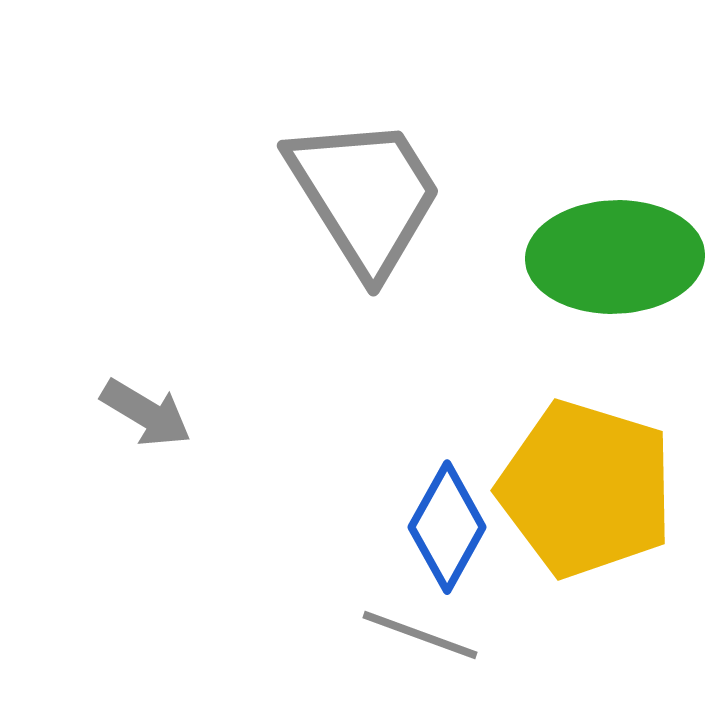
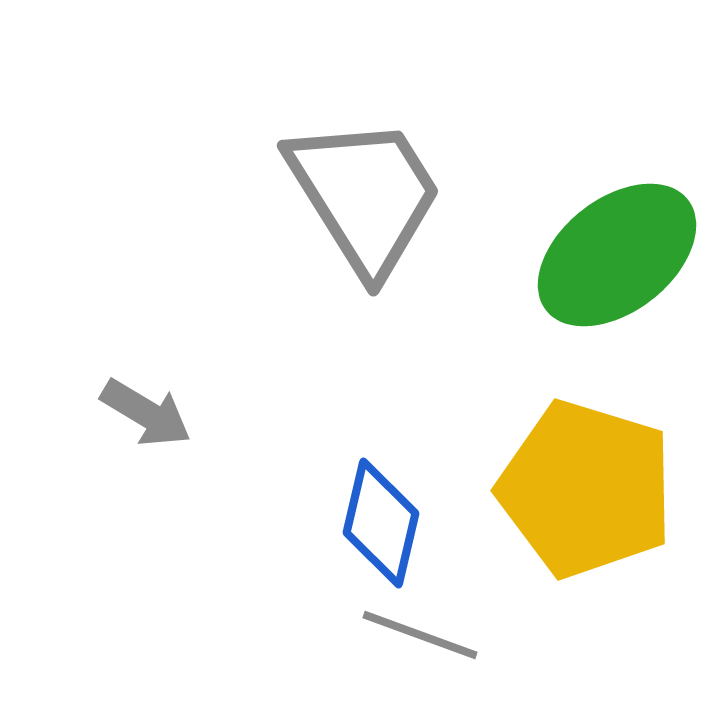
green ellipse: moved 2 px right, 2 px up; rotated 36 degrees counterclockwise
blue diamond: moved 66 px left, 4 px up; rotated 16 degrees counterclockwise
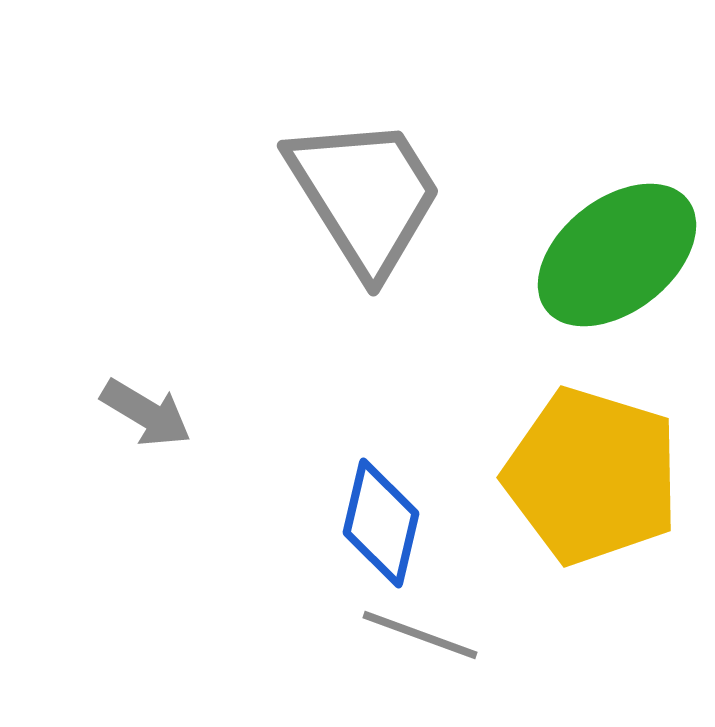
yellow pentagon: moved 6 px right, 13 px up
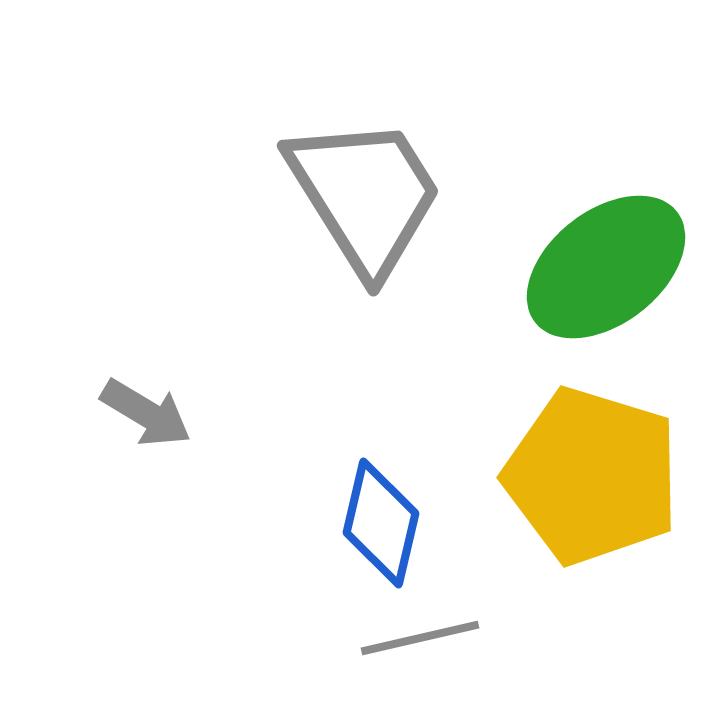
green ellipse: moved 11 px left, 12 px down
gray line: moved 3 px down; rotated 33 degrees counterclockwise
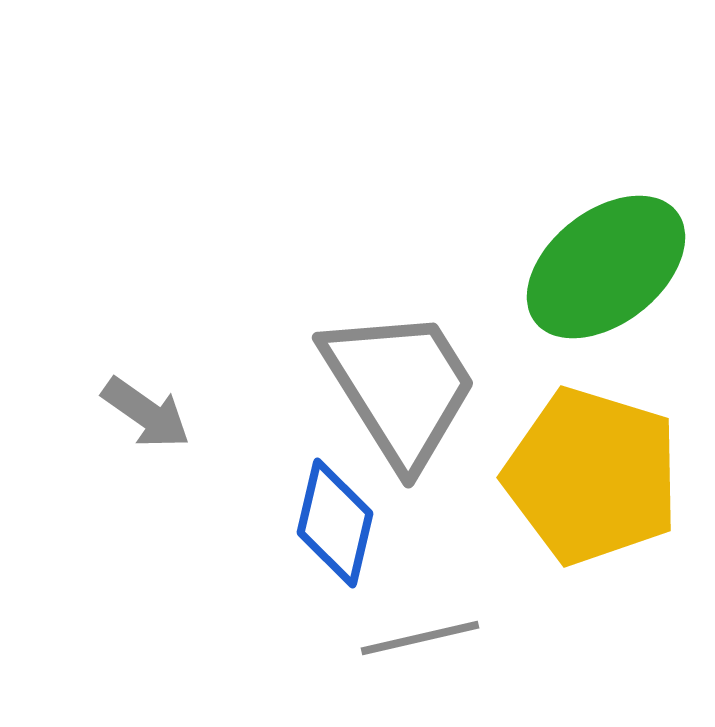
gray trapezoid: moved 35 px right, 192 px down
gray arrow: rotated 4 degrees clockwise
blue diamond: moved 46 px left
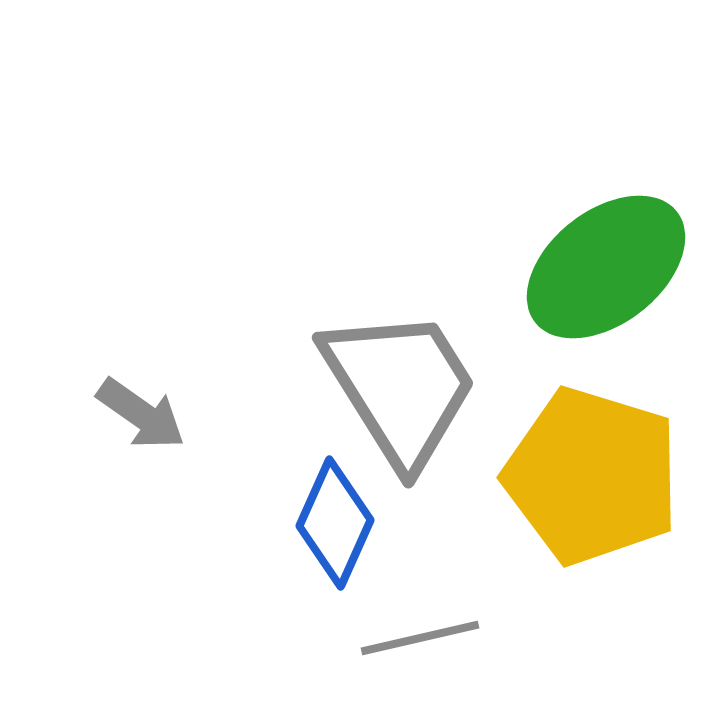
gray arrow: moved 5 px left, 1 px down
blue diamond: rotated 11 degrees clockwise
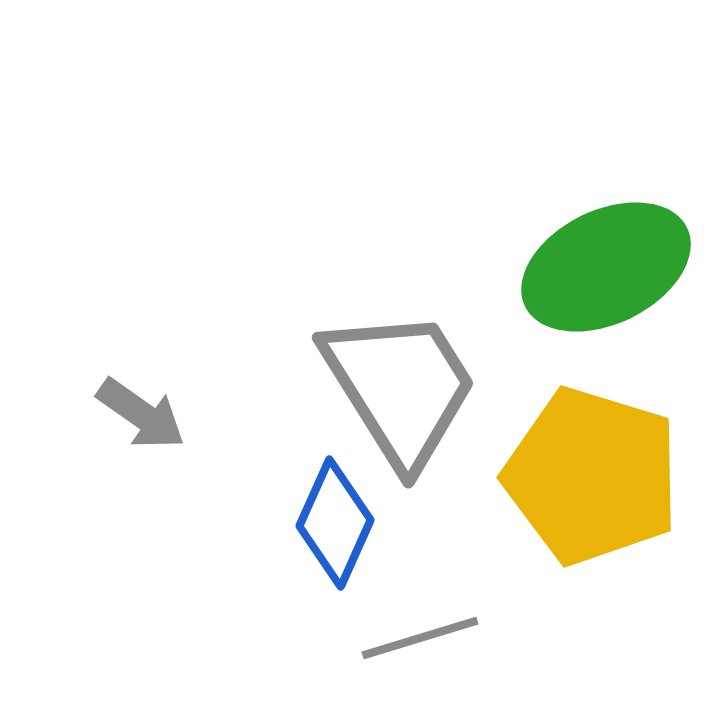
green ellipse: rotated 12 degrees clockwise
gray line: rotated 4 degrees counterclockwise
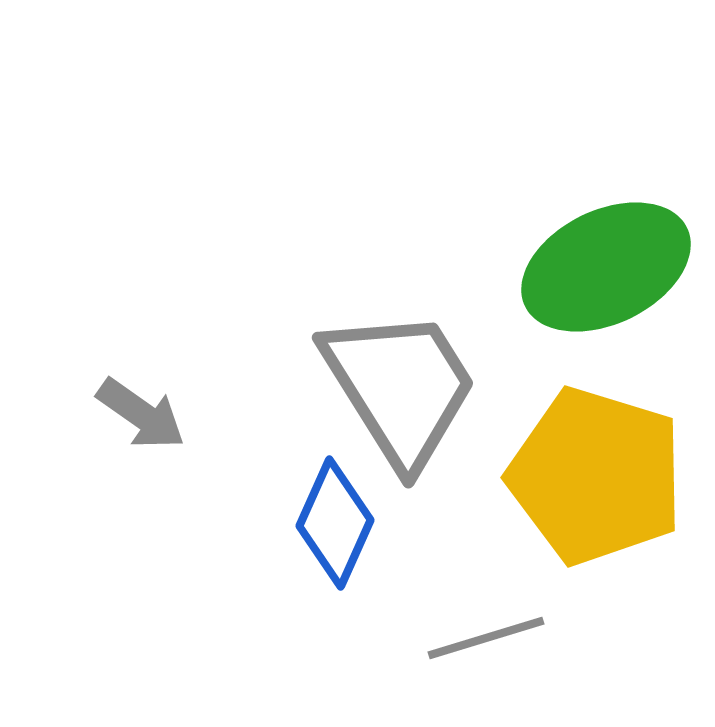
yellow pentagon: moved 4 px right
gray line: moved 66 px right
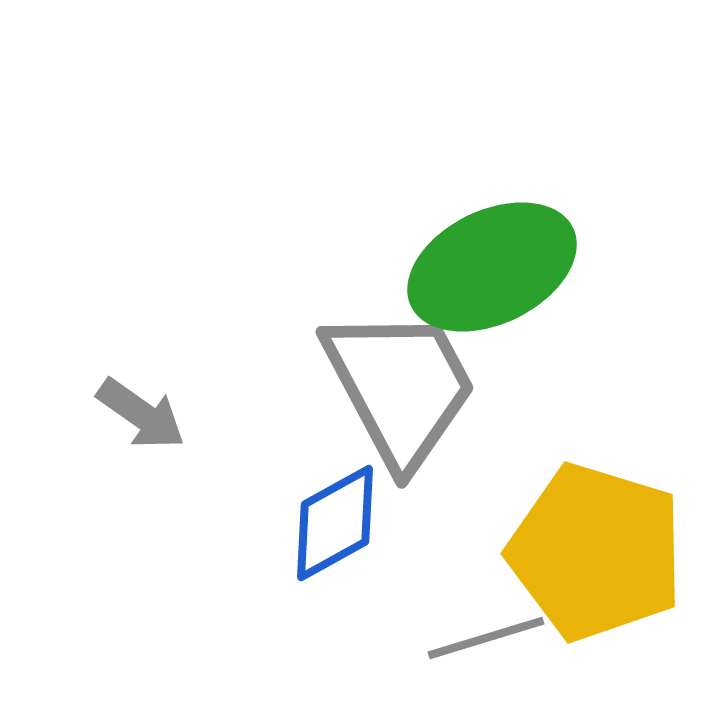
green ellipse: moved 114 px left
gray trapezoid: rotated 4 degrees clockwise
yellow pentagon: moved 76 px down
blue diamond: rotated 37 degrees clockwise
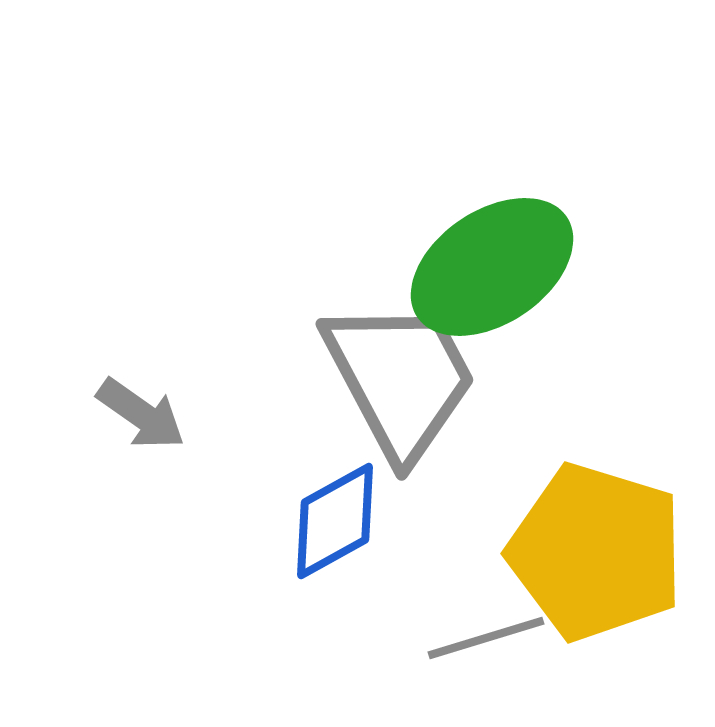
green ellipse: rotated 8 degrees counterclockwise
gray trapezoid: moved 8 px up
blue diamond: moved 2 px up
